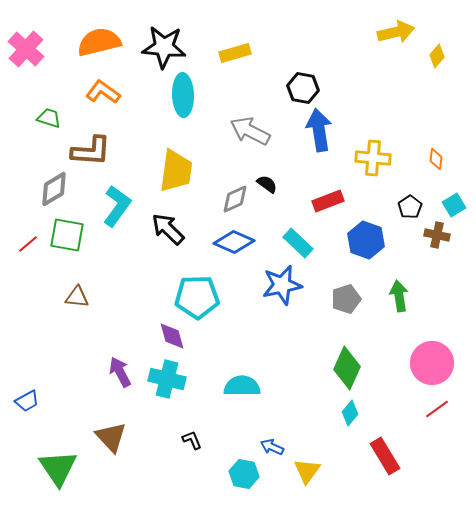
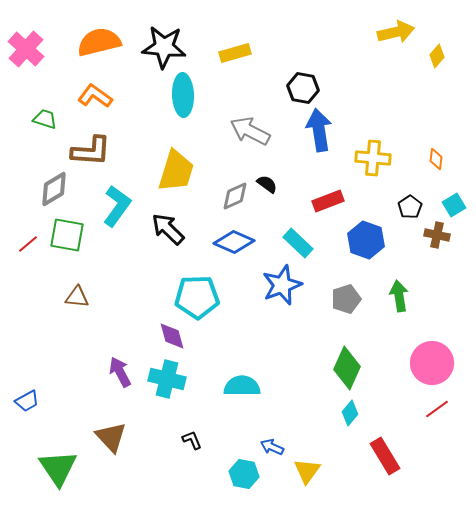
orange L-shape at (103, 92): moved 8 px left, 4 px down
green trapezoid at (49, 118): moved 4 px left, 1 px down
yellow trapezoid at (176, 171): rotated 9 degrees clockwise
gray diamond at (235, 199): moved 3 px up
blue star at (282, 285): rotated 9 degrees counterclockwise
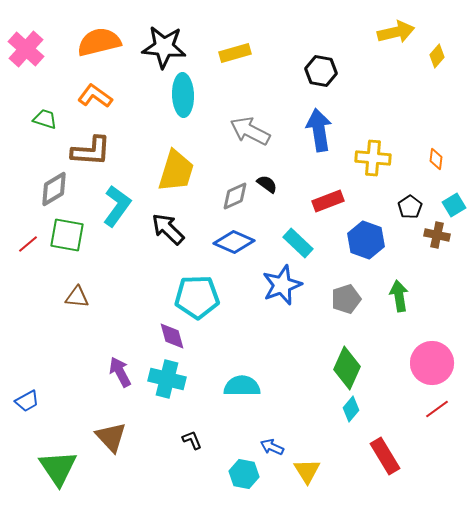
black hexagon at (303, 88): moved 18 px right, 17 px up
cyan diamond at (350, 413): moved 1 px right, 4 px up
yellow triangle at (307, 471): rotated 8 degrees counterclockwise
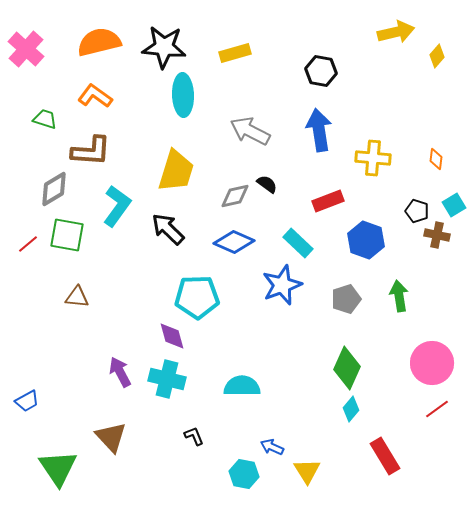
gray diamond at (235, 196): rotated 12 degrees clockwise
black pentagon at (410, 207): moved 7 px right, 4 px down; rotated 20 degrees counterclockwise
black L-shape at (192, 440): moved 2 px right, 4 px up
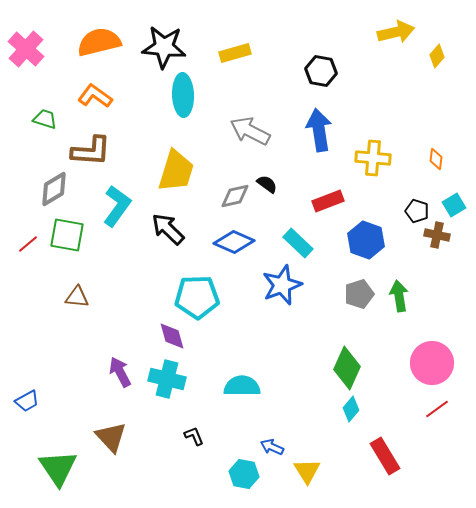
gray pentagon at (346, 299): moved 13 px right, 5 px up
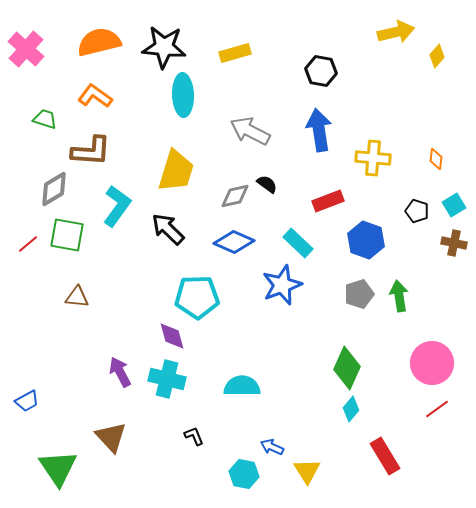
brown cross at (437, 235): moved 17 px right, 8 px down
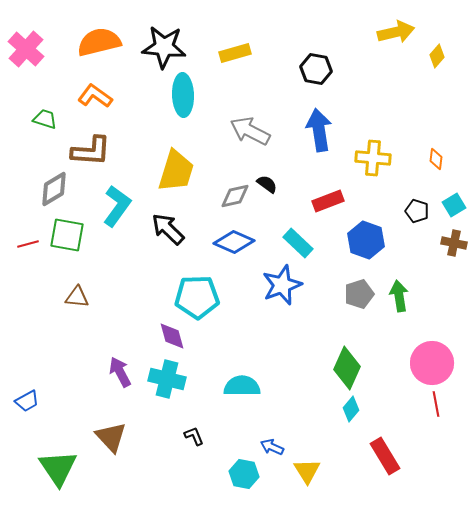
black hexagon at (321, 71): moved 5 px left, 2 px up
red line at (28, 244): rotated 25 degrees clockwise
red line at (437, 409): moved 1 px left, 5 px up; rotated 65 degrees counterclockwise
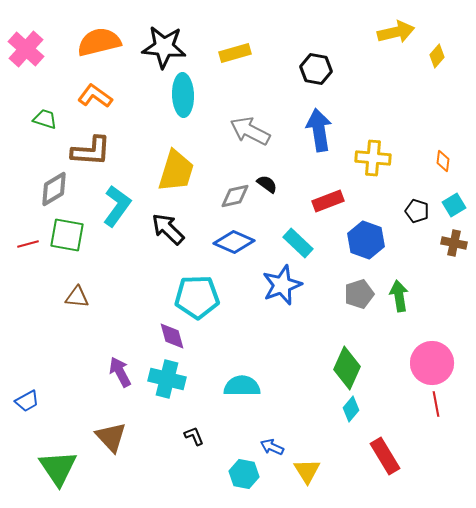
orange diamond at (436, 159): moved 7 px right, 2 px down
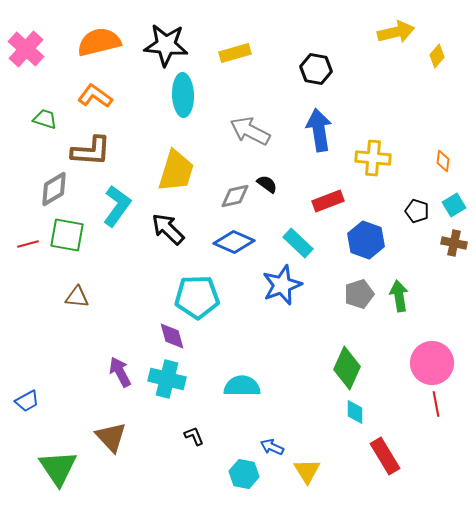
black star at (164, 47): moved 2 px right, 2 px up
cyan diamond at (351, 409): moved 4 px right, 3 px down; rotated 40 degrees counterclockwise
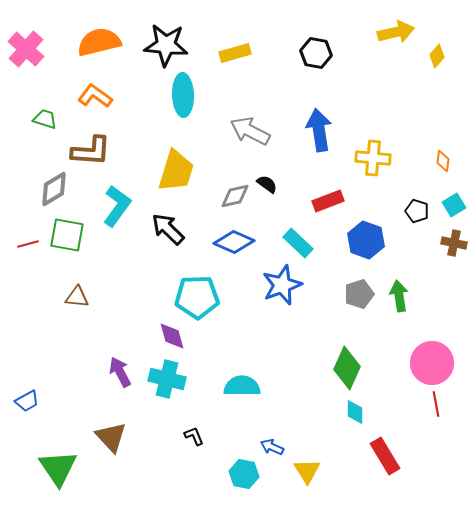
black hexagon at (316, 69): moved 16 px up
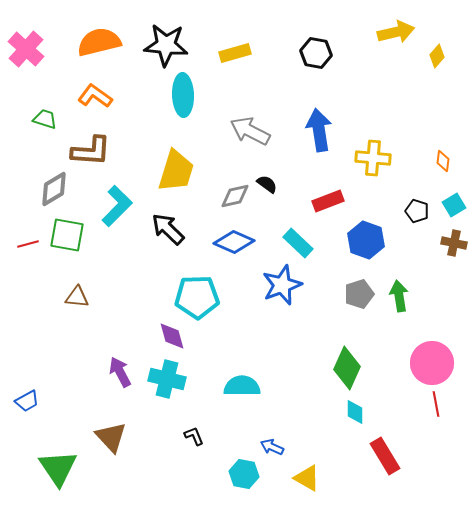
cyan L-shape at (117, 206): rotated 9 degrees clockwise
yellow triangle at (307, 471): moved 7 px down; rotated 28 degrees counterclockwise
